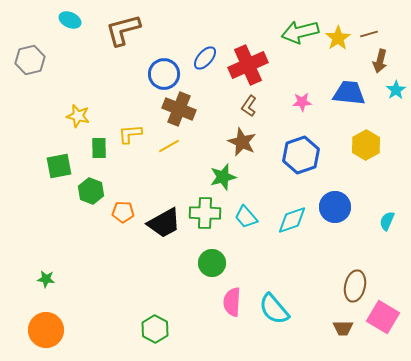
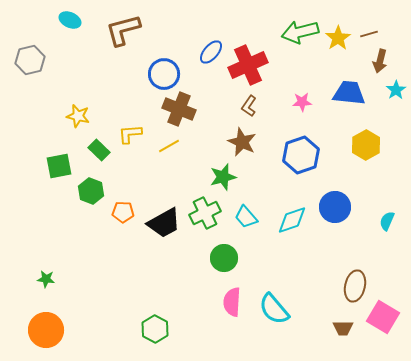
blue ellipse at (205, 58): moved 6 px right, 6 px up
green rectangle at (99, 148): moved 2 px down; rotated 45 degrees counterclockwise
green cross at (205, 213): rotated 28 degrees counterclockwise
green circle at (212, 263): moved 12 px right, 5 px up
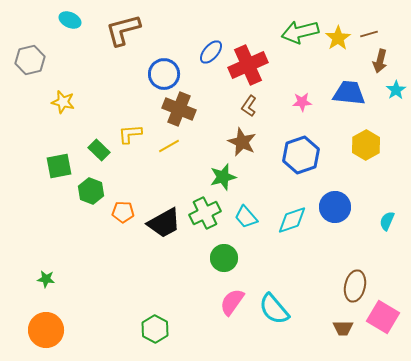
yellow star at (78, 116): moved 15 px left, 14 px up
pink semicircle at (232, 302): rotated 32 degrees clockwise
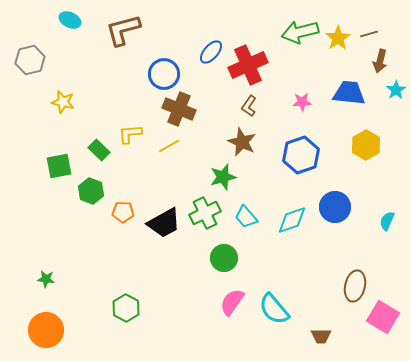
brown trapezoid at (343, 328): moved 22 px left, 8 px down
green hexagon at (155, 329): moved 29 px left, 21 px up
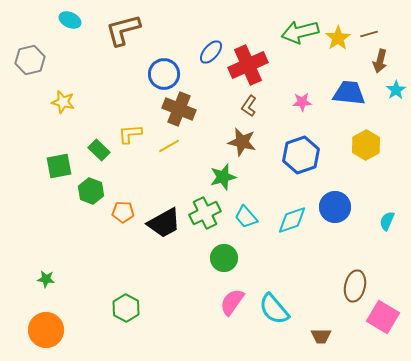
brown star at (242, 142): rotated 12 degrees counterclockwise
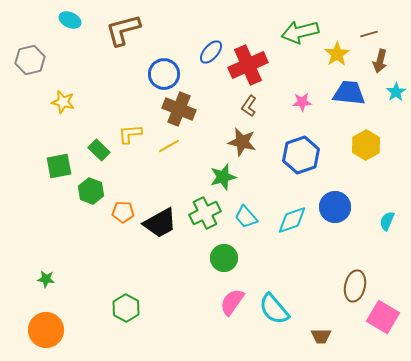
yellow star at (338, 38): moved 1 px left, 16 px down
cyan star at (396, 90): moved 2 px down
black trapezoid at (164, 223): moved 4 px left
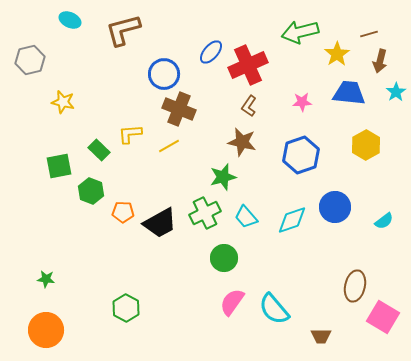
cyan semicircle at (387, 221): moved 3 px left; rotated 150 degrees counterclockwise
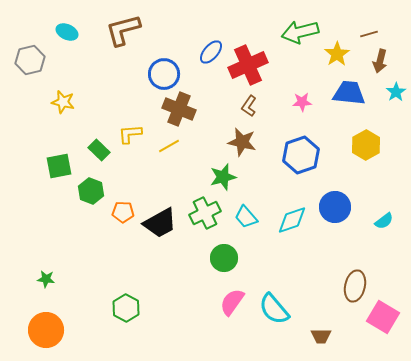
cyan ellipse at (70, 20): moved 3 px left, 12 px down
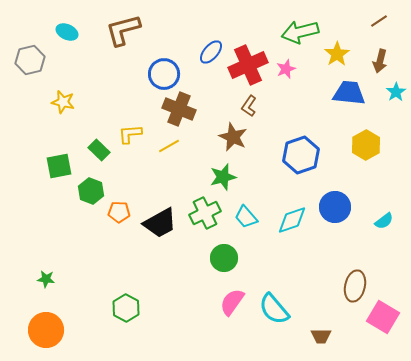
brown line at (369, 34): moved 10 px right, 13 px up; rotated 18 degrees counterclockwise
pink star at (302, 102): moved 16 px left, 33 px up; rotated 18 degrees counterclockwise
brown star at (242, 142): moved 9 px left, 5 px up; rotated 12 degrees clockwise
orange pentagon at (123, 212): moved 4 px left
